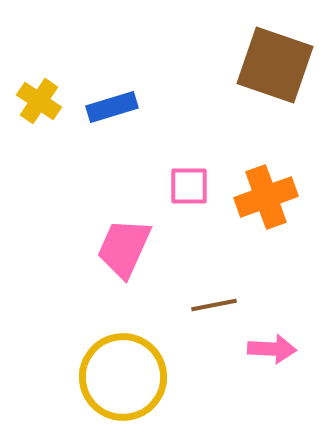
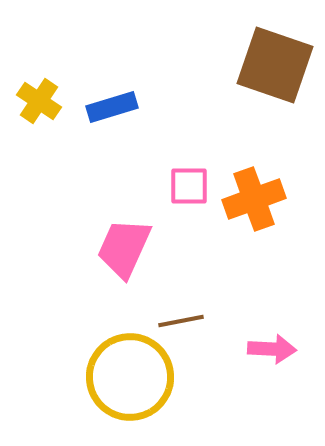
orange cross: moved 12 px left, 2 px down
brown line: moved 33 px left, 16 px down
yellow circle: moved 7 px right
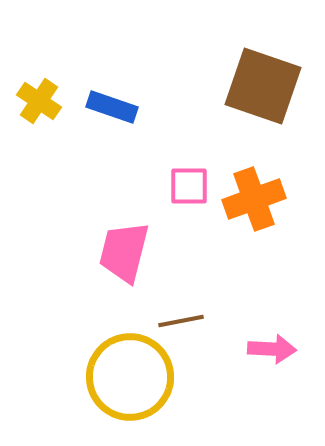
brown square: moved 12 px left, 21 px down
blue rectangle: rotated 36 degrees clockwise
pink trapezoid: moved 4 px down; rotated 10 degrees counterclockwise
